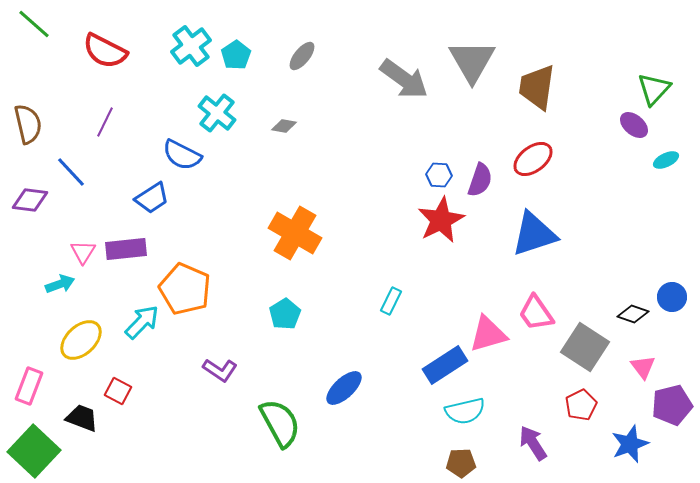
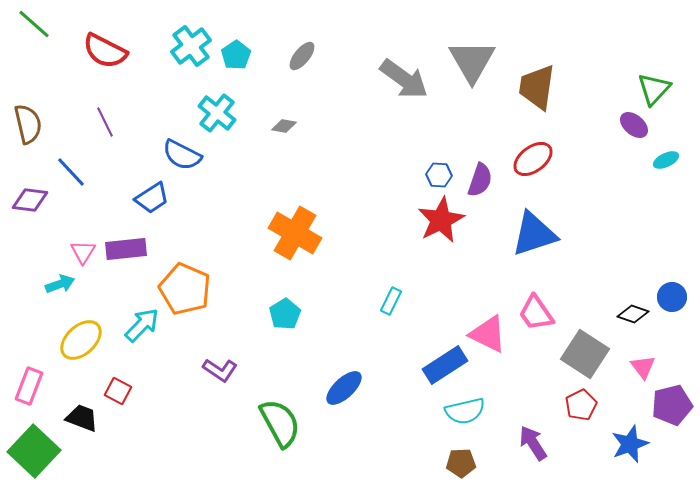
purple line at (105, 122): rotated 52 degrees counterclockwise
cyan arrow at (142, 322): moved 3 px down
pink triangle at (488, 334): rotated 42 degrees clockwise
gray square at (585, 347): moved 7 px down
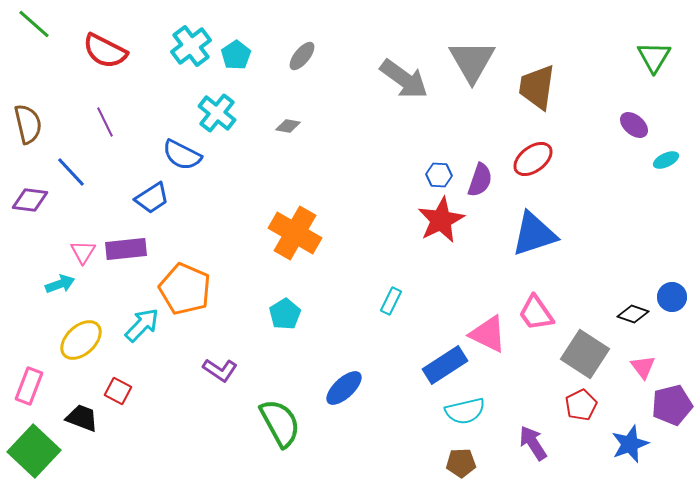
green triangle at (654, 89): moved 32 px up; rotated 12 degrees counterclockwise
gray diamond at (284, 126): moved 4 px right
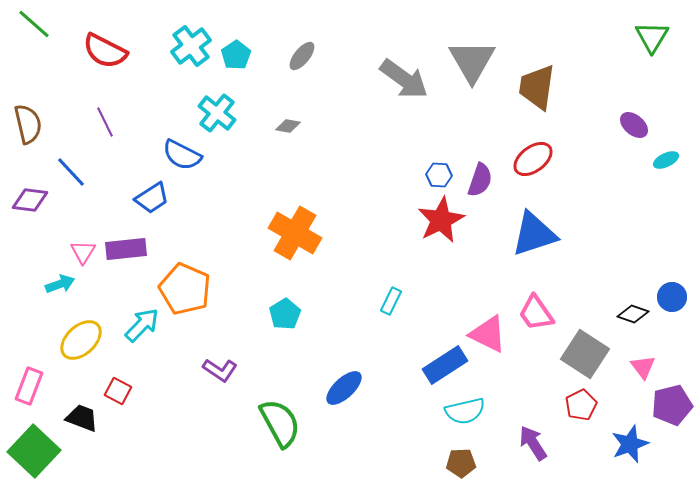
green triangle at (654, 57): moved 2 px left, 20 px up
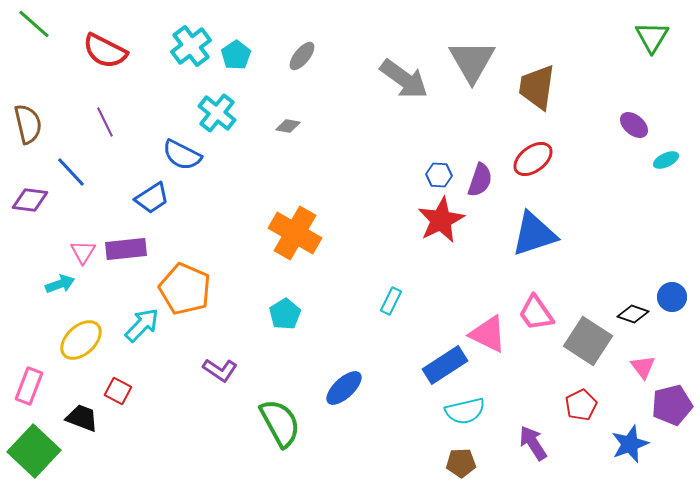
gray square at (585, 354): moved 3 px right, 13 px up
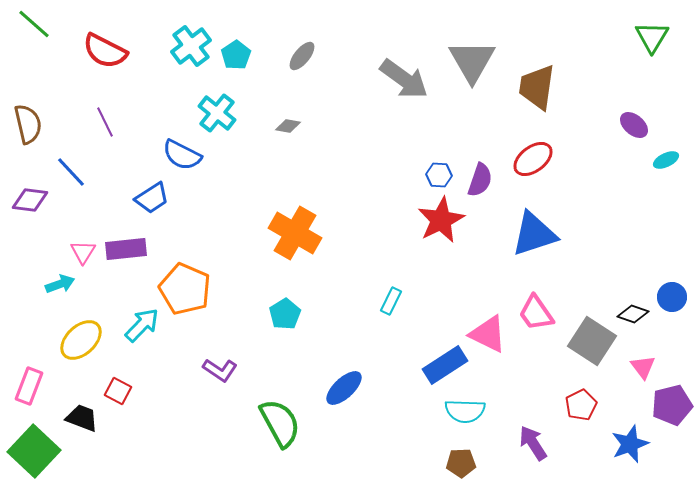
gray square at (588, 341): moved 4 px right
cyan semicircle at (465, 411): rotated 15 degrees clockwise
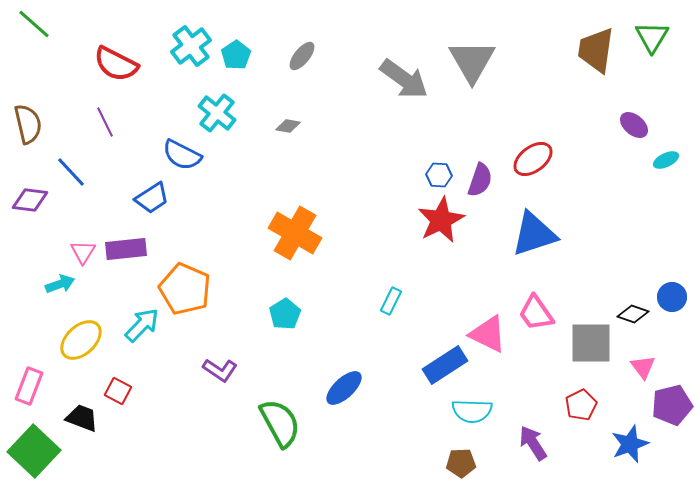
red semicircle at (105, 51): moved 11 px right, 13 px down
brown trapezoid at (537, 87): moved 59 px right, 37 px up
gray square at (592, 341): moved 1 px left, 2 px down; rotated 33 degrees counterclockwise
cyan semicircle at (465, 411): moved 7 px right
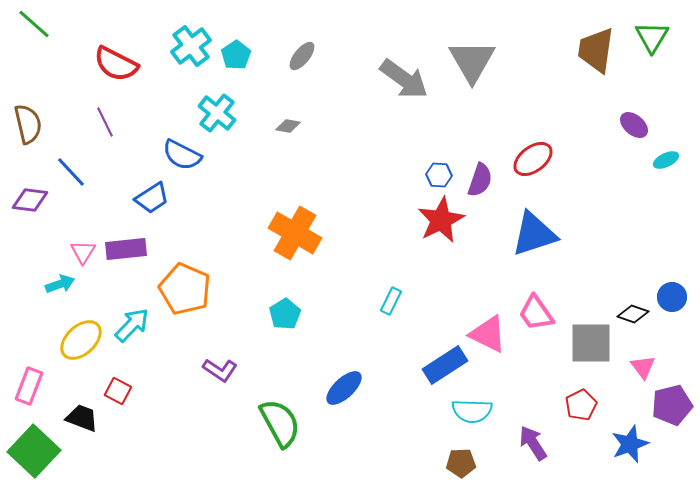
cyan arrow at (142, 325): moved 10 px left
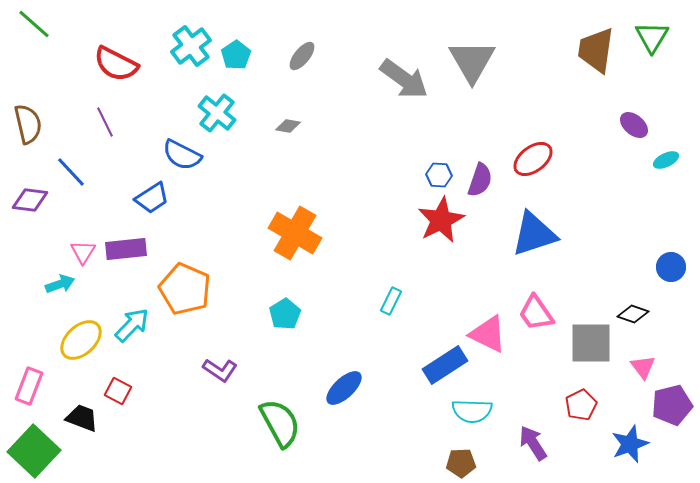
blue circle at (672, 297): moved 1 px left, 30 px up
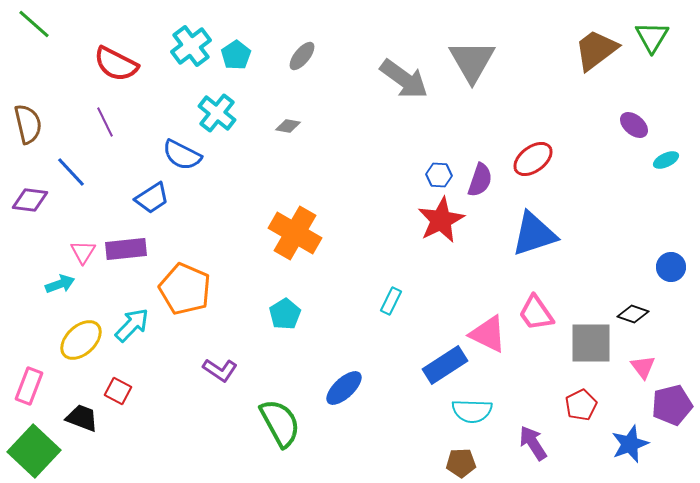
brown trapezoid at (596, 50): rotated 45 degrees clockwise
